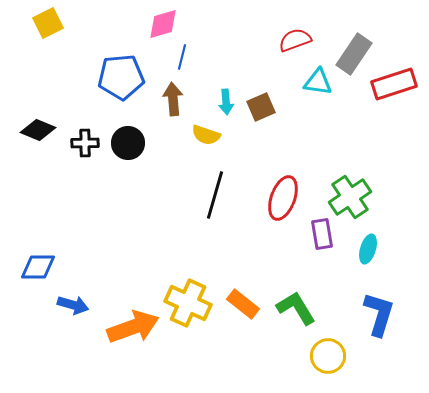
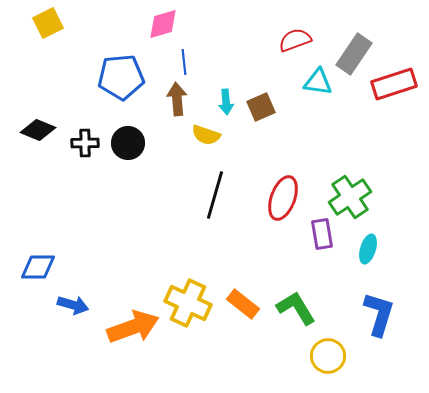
blue line: moved 2 px right, 5 px down; rotated 20 degrees counterclockwise
brown arrow: moved 4 px right
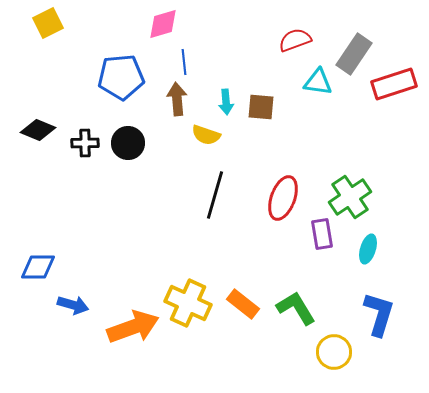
brown square: rotated 28 degrees clockwise
yellow circle: moved 6 px right, 4 px up
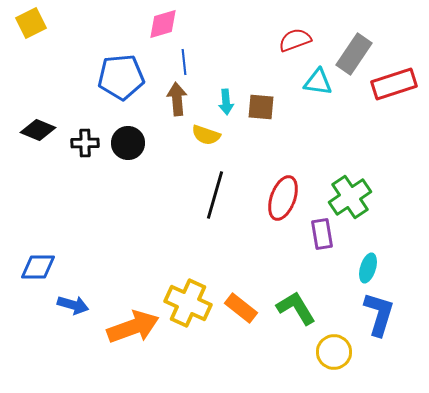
yellow square: moved 17 px left
cyan ellipse: moved 19 px down
orange rectangle: moved 2 px left, 4 px down
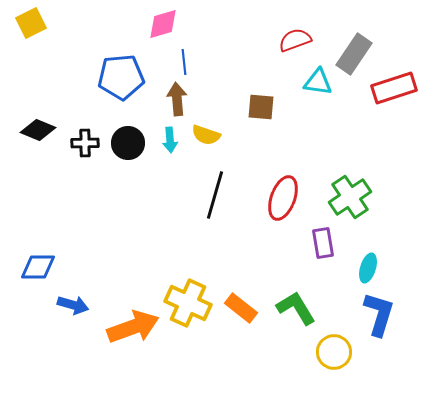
red rectangle: moved 4 px down
cyan arrow: moved 56 px left, 38 px down
purple rectangle: moved 1 px right, 9 px down
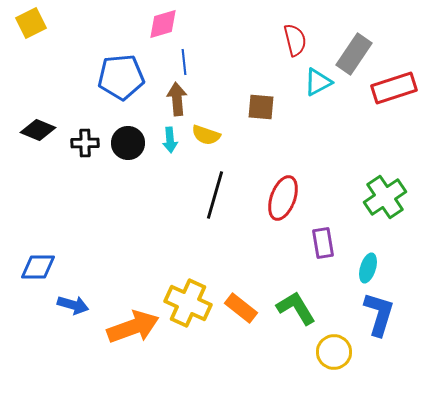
red semicircle: rotated 96 degrees clockwise
cyan triangle: rotated 36 degrees counterclockwise
green cross: moved 35 px right
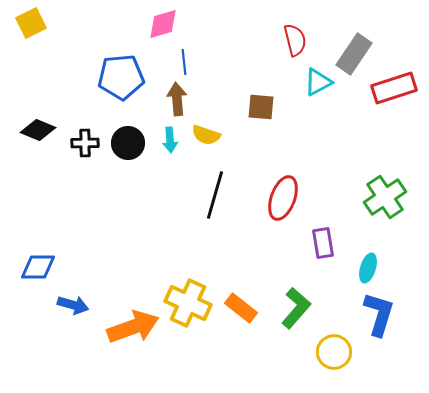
green L-shape: rotated 72 degrees clockwise
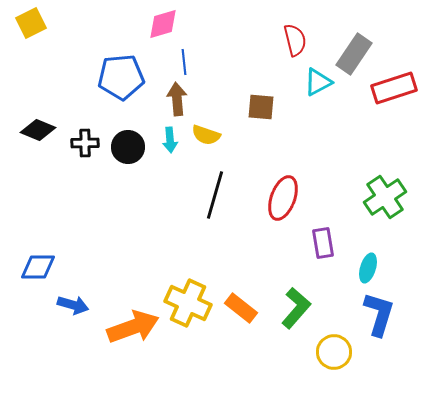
black circle: moved 4 px down
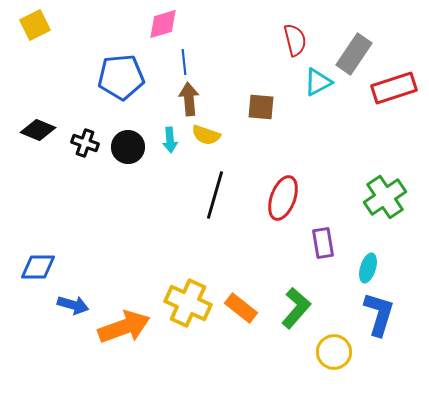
yellow square: moved 4 px right, 2 px down
brown arrow: moved 12 px right
black cross: rotated 20 degrees clockwise
orange arrow: moved 9 px left
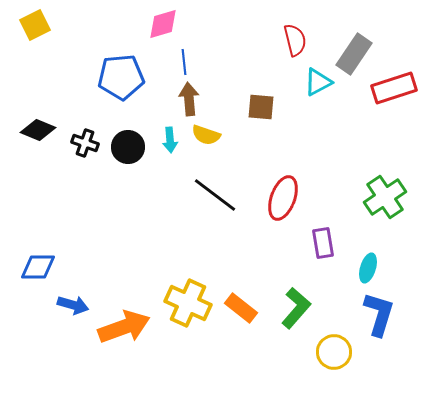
black line: rotated 69 degrees counterclockwise
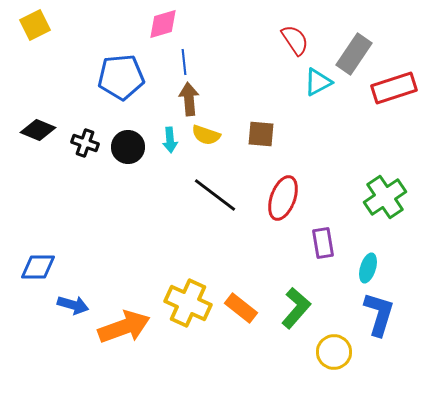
red semicircle: rotated 20 degrees counterclockwise
brown square: moved 27 px down
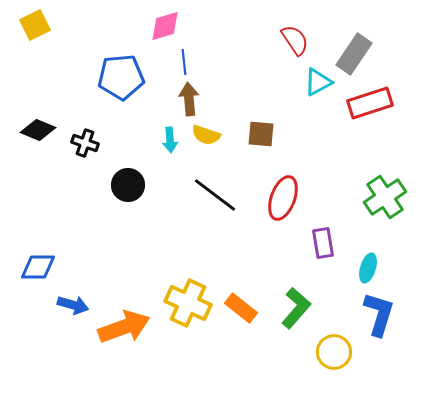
pink diamond: moved 2 px right, 2 px down
red rectangle: moved 24 px left, 15 px down
black circle: moved 38 px down
